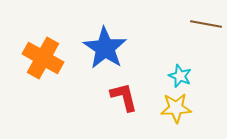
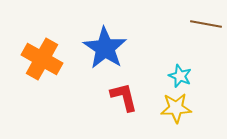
orange cross: moved 1 px left, 1 px down
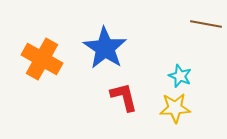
yellow star: moved 1 px left
